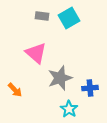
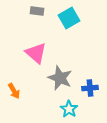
gray rectangle: moved 5 px left, 5 px up
gray star: rotated 30 degrees counterclockwise
orange arrow: moved 1 px left, 1 px down; rotated 14 degrees clockwise
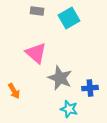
cyan star: rotated 18 degrees counterclockwise
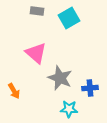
cyan star: rotated 12 degrees counterclockwise
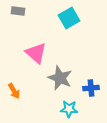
gray rectangle: moved 19 px left
blue cross: moved 1 px right
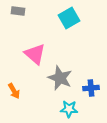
pink triangle: moved 1 px left, 1 px down
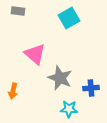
orange arrow: moved 1 px left; rotated 42 degrees clockwise
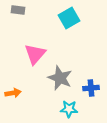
gray rectangle: moved 1 px up
pink triangle: rotated 30 degrees clockwise
orange arrow: moved 2 px down; rotated 112 degrees counterclockwise
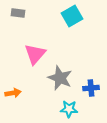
gray rectangle: moved 3 px down
cyan square: moved 3 px right, 2 px up
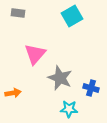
blue cross: rotated 21 degrees clockwise
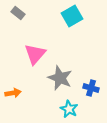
gray rectangle: rotated 32 degrees clockwise
cyan star: rotated 24 degrees clockwise
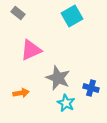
pink triangle: moved 4 px left, 4 px up; rotated 25 degrees clockwise
gray star: moved 2 px left
orange arrow: moved 8 px right
cyan star: moved 3 px left, 6 px up
